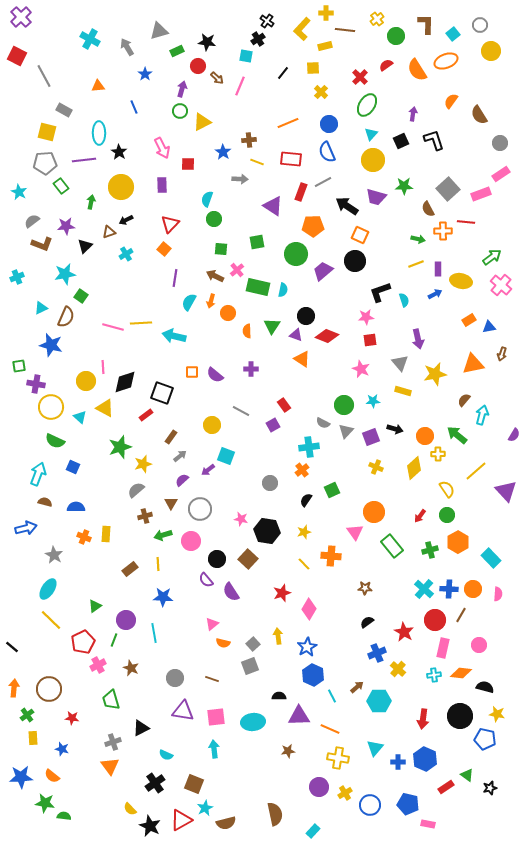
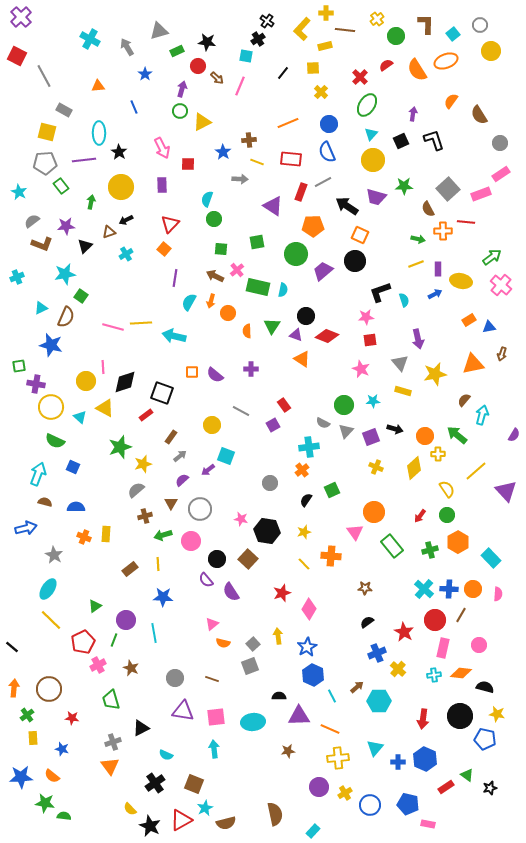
yellow cross at (338, 758): rotated 15 degrees counterclockwise
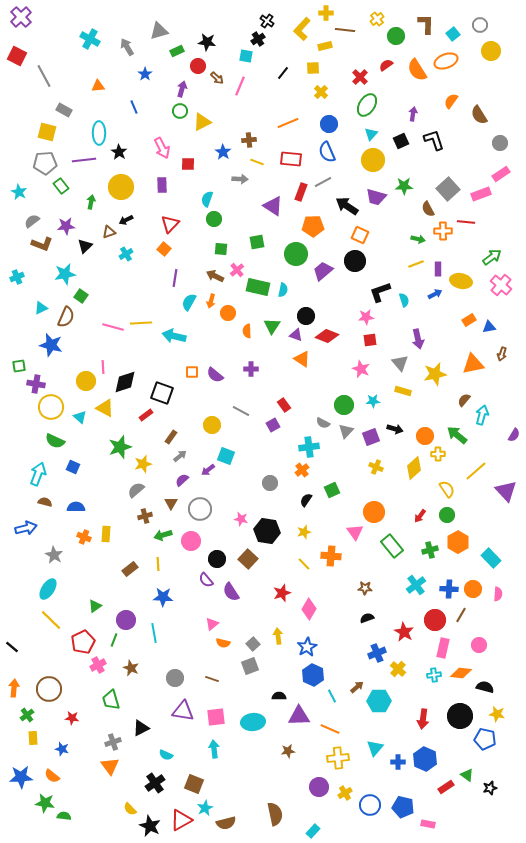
cyan cross at (424, 589): moved 8 px left, 4 px up; rotated 12 degrees clockwise
black semicircle at (367, 622): moved 4 px up; rotated 16 degrees clockwise
blue pentagon at (408, 804): moved 5 px left, 3 px down
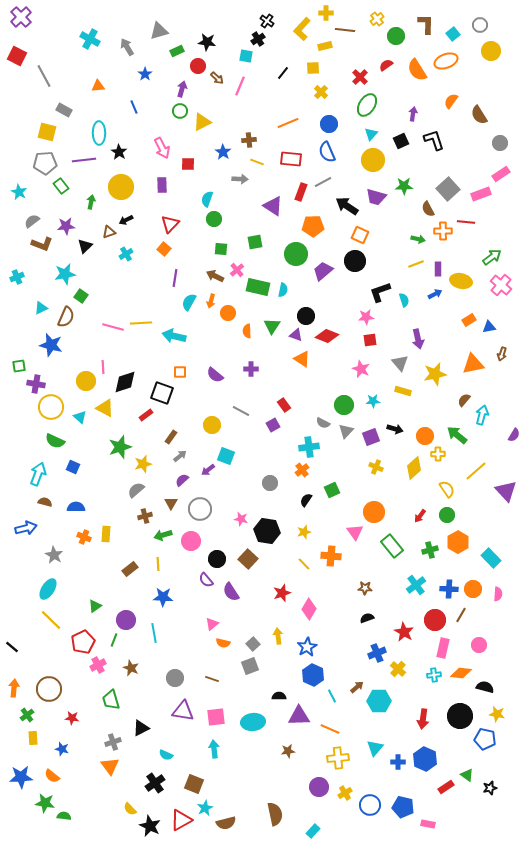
green square at (257, 242): moved 2 px left
orange square at (192, 372): moved 12 px left
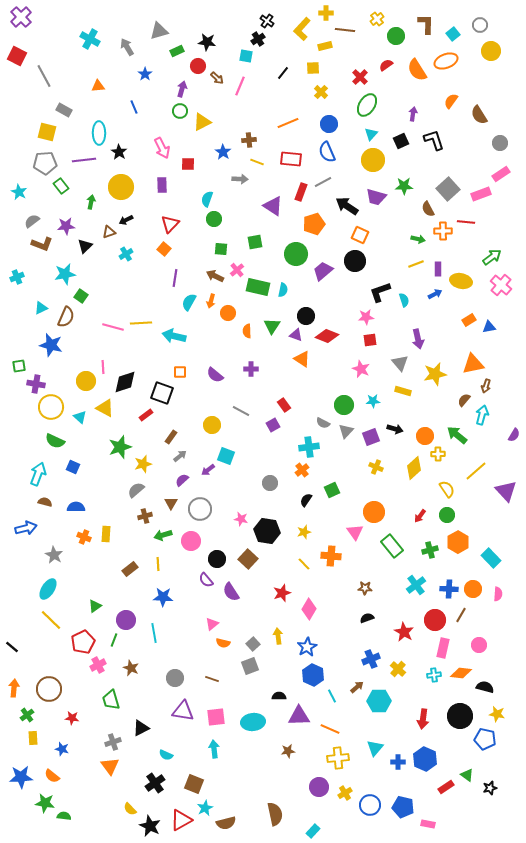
orange pentagon at (313, 226): moved 1 px right, 2 px up; rotated 15 degrees counterclockwise
brown arrow at (502, 354): moved 16 px left, 32 px down
blue cross at (377, 653): moved 6 px left, 6 px down
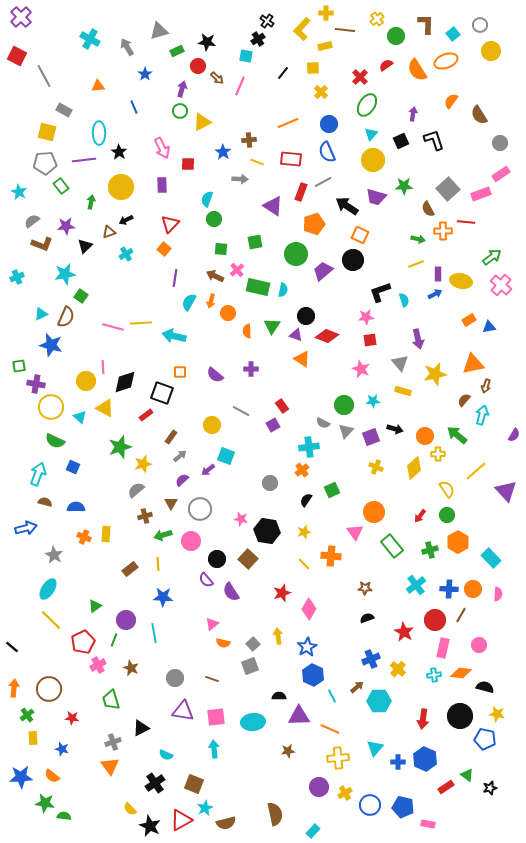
black circle at (355, 261): moved 2 px left, 1 px up
purple rectangle at (438, 269): moved 5 px down
cyan triangle at (41, 308): moved 6 px down
red rectangle at (284, 405): moved 2 px left, 1 px down
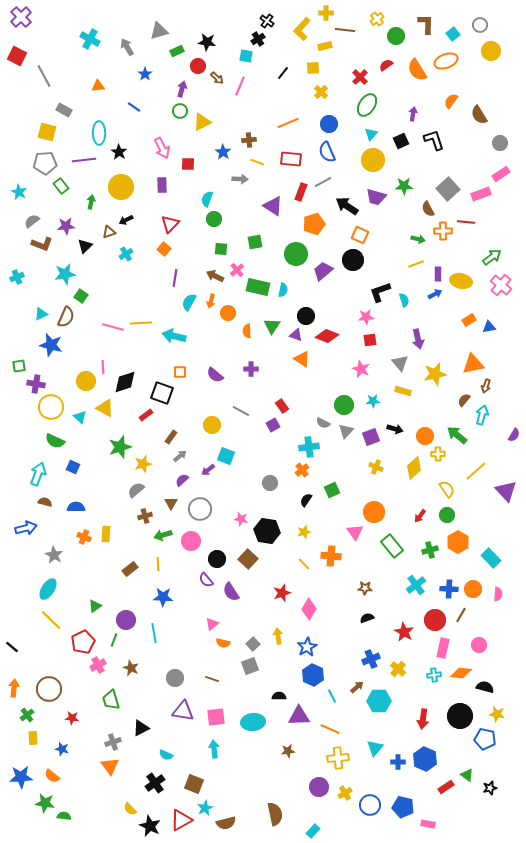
blue line at (134, 107): rotated 32 degrees counterclockwise
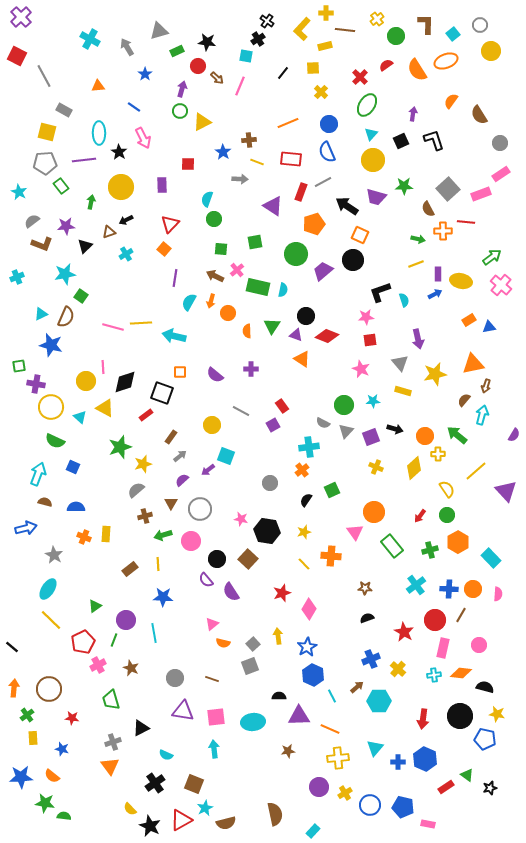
pink arrow at (162, 148): moved 19 px left, 10 px up
